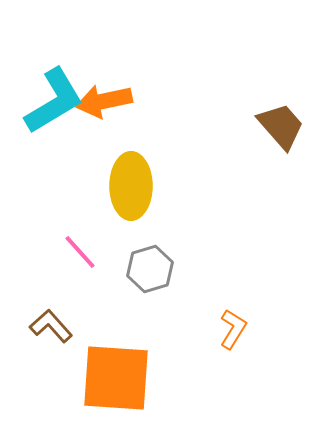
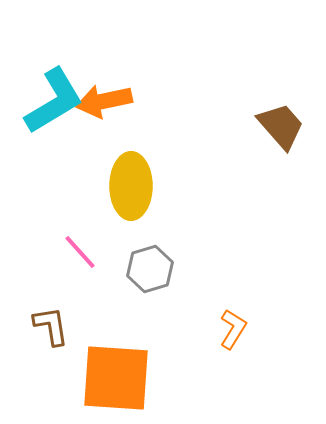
brown L-shape: rotated 33 degrees clockwise
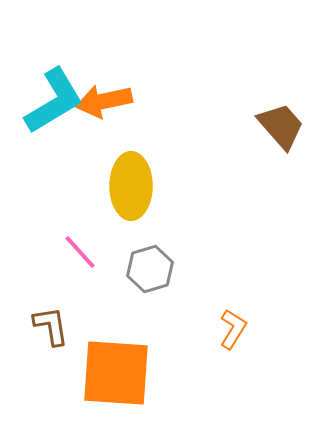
orange square: moved 5 px up
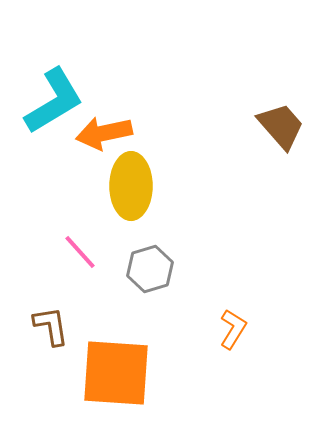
orange arrow: moved 32 px down
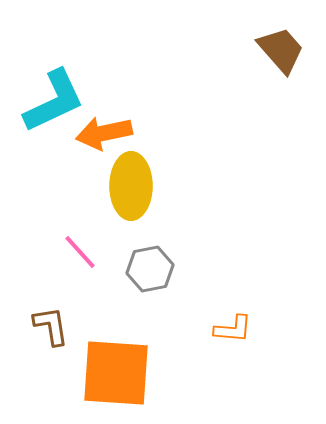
cyan L-shape: rotated 6 degrees clockwise
brown trapezoid: moved 76 px up
gray hexagon: rotated 6 degrees clockwise
orange L-shape: rotated 63 degrees clockwise
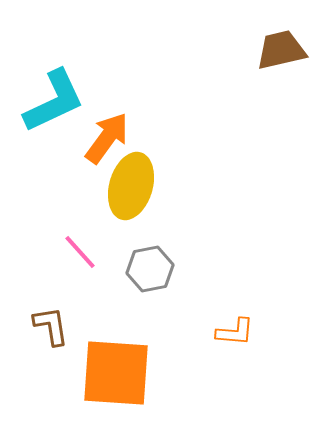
brown trapezoid: rotated 62 degrees counterclockwise
orange arrow: moved 3 px right, 5 px down; rotated 138 degrees clockwise
yellow ellipse: rotated 16 degrees clockwise
orange L-shape: moved 2 px right, 3 px down
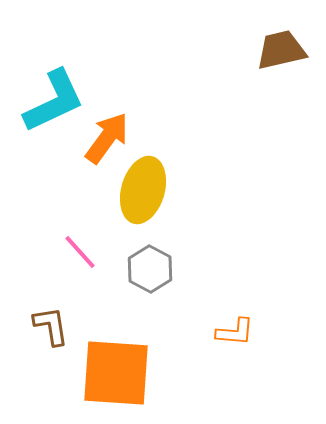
yellow ellipse: moved 12 px right, 4 px down
gray hexagon: rotated 21 degrees counterclockwise
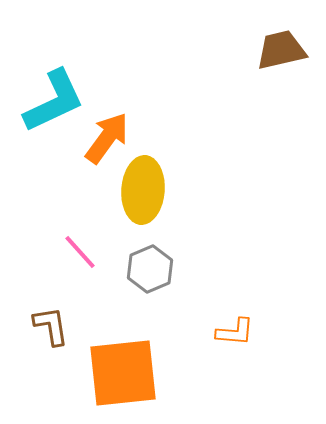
yellow ellipse: rotated 12 degrees counterclockwise
gray hexagon: rotated 9 degrees clockwise
orange square: moved 7 px right; rotated 10 degrees counterclockwise
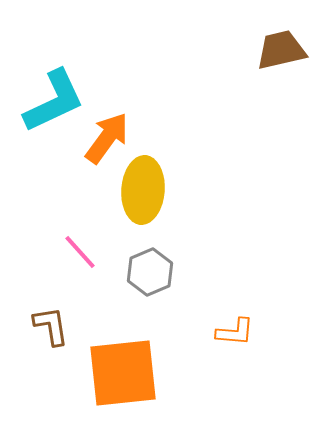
gray hexagon: moved 3 px down
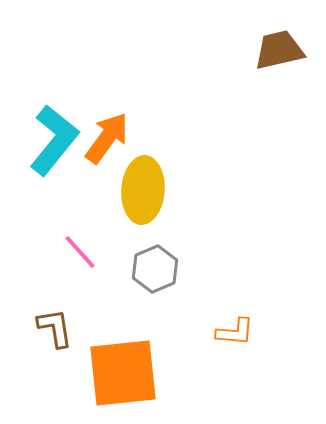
brown trapezoid: moved 2 px left
cyan L-shape: moved 39 px down; rotated 26 degrees counterclockwise
gray hexagon: moved 5 px right, 3 px up
brown L-shape: moved 4 px right, 2 px down
